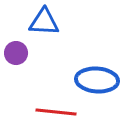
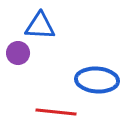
blue triangle: moved 4 px left, 4 px down
purple circle: moved 2 px right
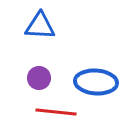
purple circle: moved 21 px right, 25 px down
blue ellipse: moved 1 px left, 2 px down
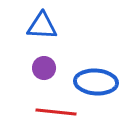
blue triangle: moved 2 px right
purple circle: moved 5 px right, 10 px up
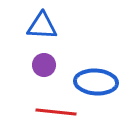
purple circle: moved 3 px up
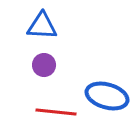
blue ellipse: moved 11 px right, 14 px down; rotated 12 degrees clockwise
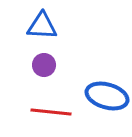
red line: moved 5 px left
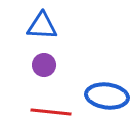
blue ellipse: rotated 9 degrees counterclockwise
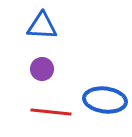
purple circle: moved 2 px left, 4 px down
blue ellipse: moved 2 px left, 4 px down
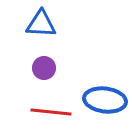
blue triangle: moved 1 px left, 2 px up
purple circle: moved 2 px right, 1 px up
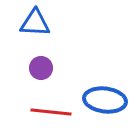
blue triangle: moved 6 px left, 1 px up
purple circle: moved 3 px left
